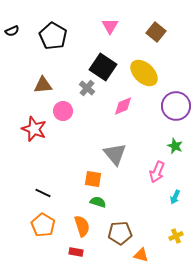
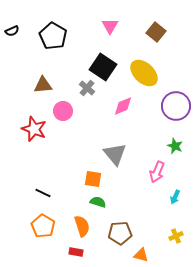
orange pentagon: moved 1 px down
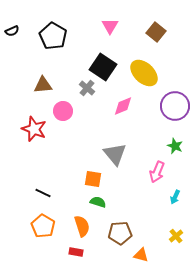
purple circle: moved 1 px left
yellow cross: rotated 16 degrees counterclockwise
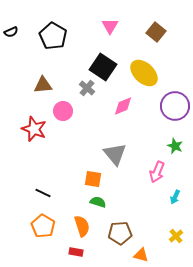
black semicircle: moved 1 px left, 1 px down
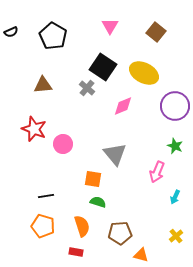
yellow ellipse: rotated 16 degrees counterclockwise
pink circle: moved 33 px down
black line: moved 3 px right, 3 px down; rotated 35 degrees counterclockwise
orange pentagon: rotated 15 degrees counterclockwise
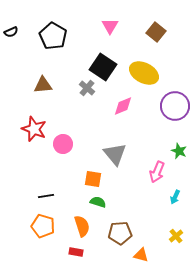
green star: moved 4 px right, 5 px down
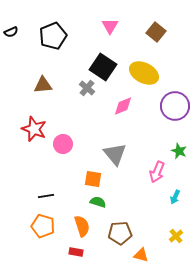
black pentagon: rotated 20 degrees clockwise
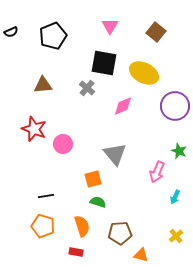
black square: moved 1 px right, 4 px up; rotated 24 degrees counterclockwise
orange square: rotated 24 degrees counterclockwise
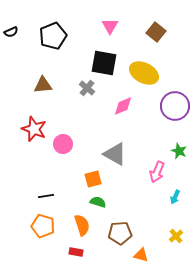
gray triangle: rotated 20 degrees counterclockwise
orange semicircle: moved 1 px up
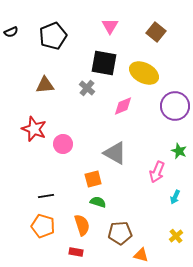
brown triangle: moved 2 px right
gray triangle: moved 1 px up
